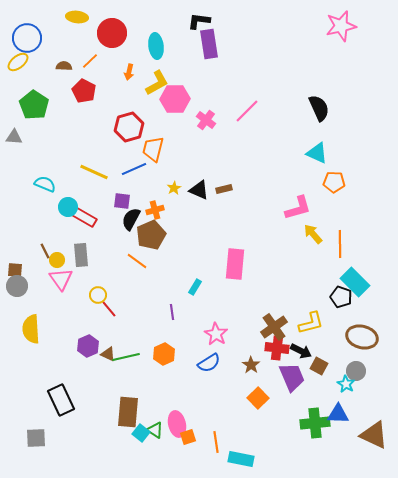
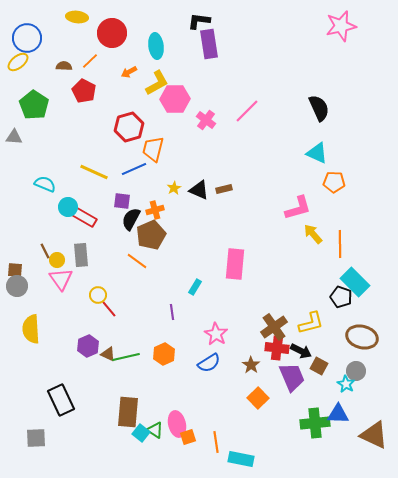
orange arrow at (129, 72): rotated 49 degrees clockwise
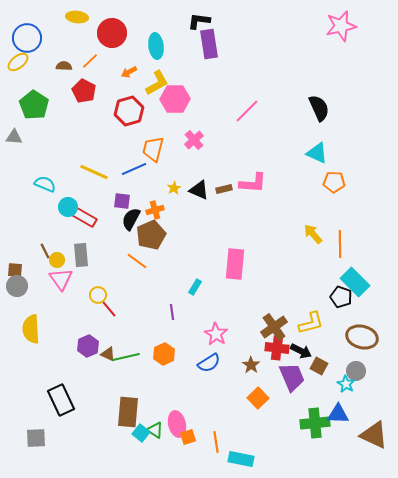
pink cross at (206, 120): moved 12 px left, 20 px down; rotated 12 degrees clockwise
red hexagon at (129, 127): moved 16 px up
pink L-shape at (298, 208): moved 45 px left, 25 px up; rotated 20 degrees clockwise
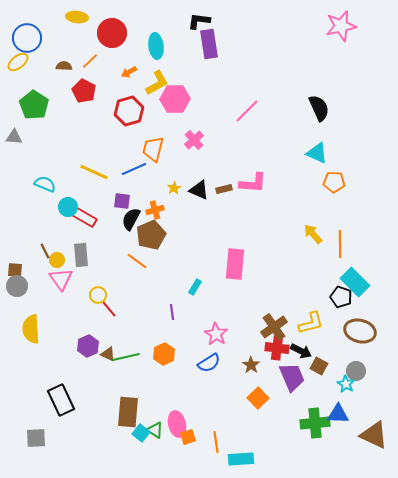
brown ellipse at (362, 337): moved 2 px left, 6 px up
cyan rectangle at (241, 459): rotated 15 degrees counterclockwise
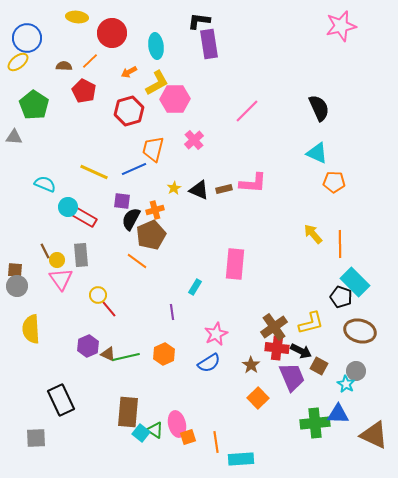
pink star at (216, 334): rotated 15 degrees clockwise
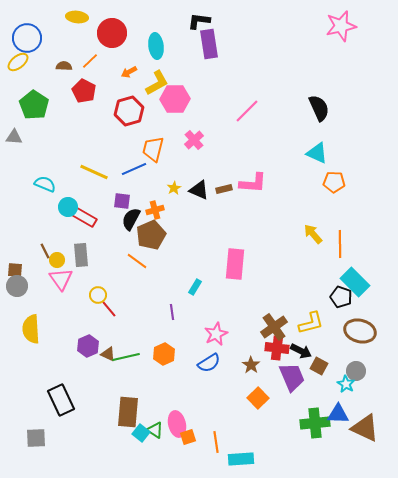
brown triangle at (374, 435): moved 9 px left, 7 px up
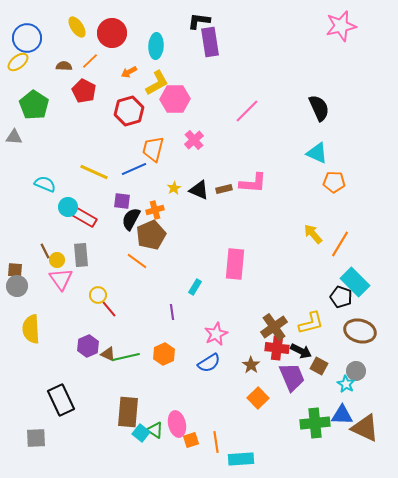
yellow ellipse at (77, 17): moved 10 px down; rotated 50 degrees clockwise
purple rectangle at (209, 44): moved 1 px right, 2 px up
cyan ellipse at (156, 46): rotated 10 degrees clockwise
orange line at (340, 244): rotated 32 degrees clockwise
blue triangle at (338, 414): moved 4 px right, 1 px down
orange square at (188, 437): moved 3 px right, 3 px down
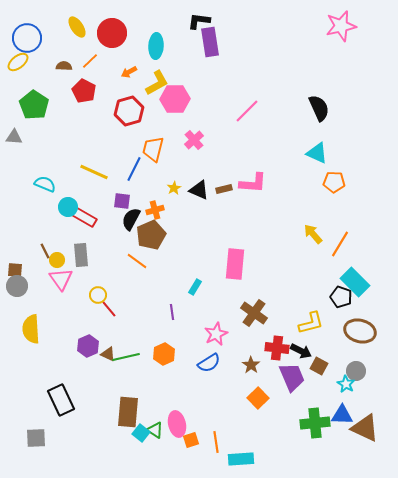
blue line at (134, 169): rotated 40 degrees counterclockwise
brown cross at (274, 327): moved 20 px left, 14 px up; rotated 20 degrees counterclockwise
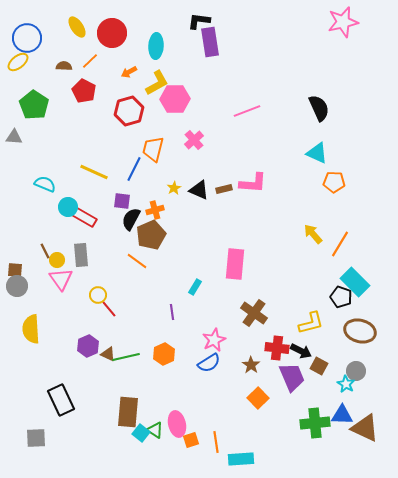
pink star at (341, 26): moved 2 px right, 4 px up
pink line at (247, 111): rotated 24 degrees clockwise
pink star at (216, 334): moved 2 px left, 6 px down
